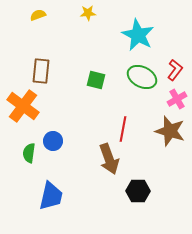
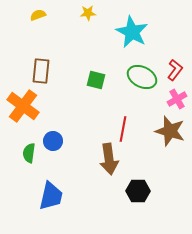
cyan star: moved 6 px left, 3 px up
brown arrow: rotated 12 degrees clockwise
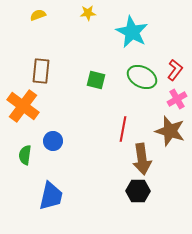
green semicircle: moved 4 px left, 2 px down
brown arrow: moved 33 px right
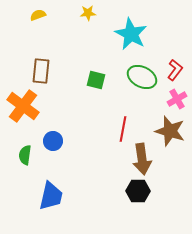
cyan star: moved 1 px left, 2 px down
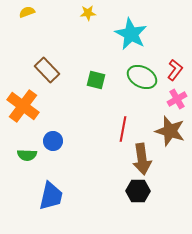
yellow semicircle: moved 11 px left, 3 px up
brown rectangle: moved 6 px right, 1 px up; rotated 50 degrees counterclockwise
green semicircle: moved 2 px right; rotated 96 degrees counterclockwise
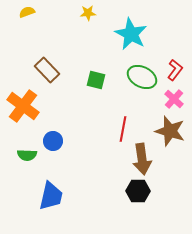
pink cross: moved 3 px left; rotated 18 degrees counterclockwise
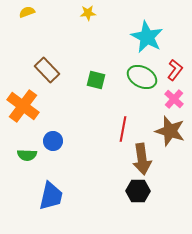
cyan star: moved 16 px right, 3 px down
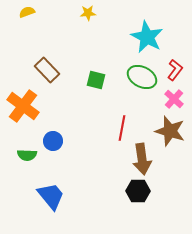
red line: moved 1 px left, 1 px up
blue trapezoid: rotated 52 degrees counterclockwise
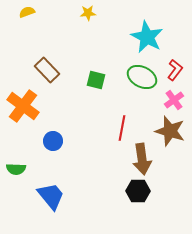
pink cross: moved 1 px down; rotated 12 degrees clockwise
green semicircle: moved 11 px left, 14 px down
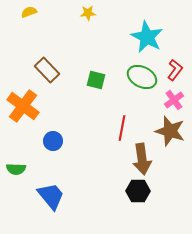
yellow semicircle: moved 2 px right
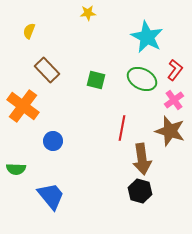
yellow semicircle: moved 19 px down; rotated 49 degrees counterclockwise
green ellipse: moved 2 px down
black hexagon: moved 2 px right; rotated 15 degrees clockwise
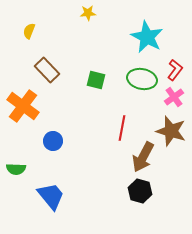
green ellipse: rotated 16 degrees counterclockwise
pink cross: moved 3 px up
brown star: moved 1 px right
brown arrow: moved 1 px right, 2 px up; rotated 36 degrees clockwise
